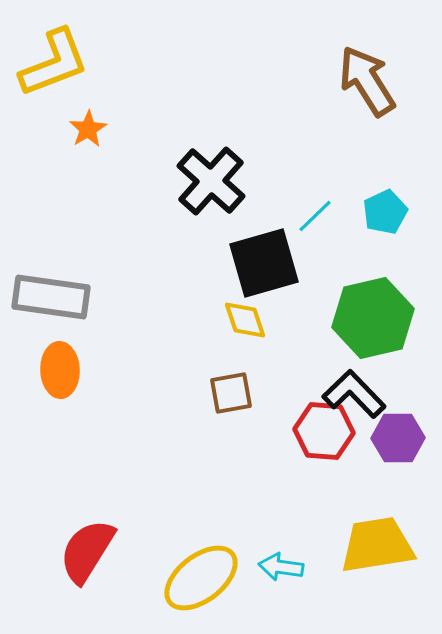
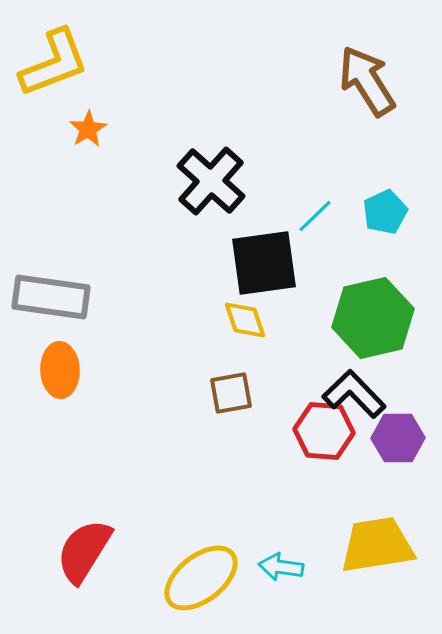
black square: rotated 8 degrees clockwise
red semicircle: moved 3 px left
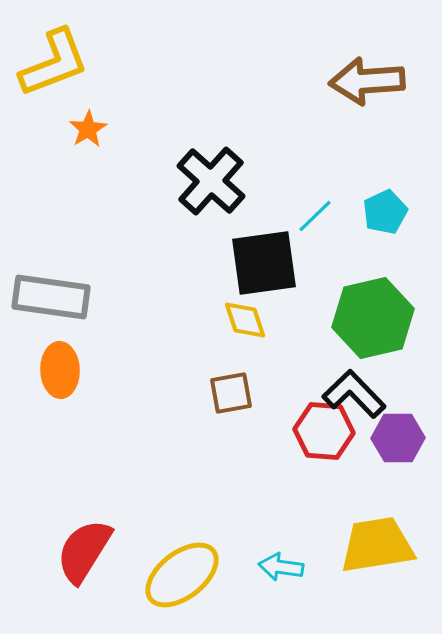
brown arrow: rotated 62 degrees counterclockwise
yellow ellipse: moved 19 px left, 3 px up
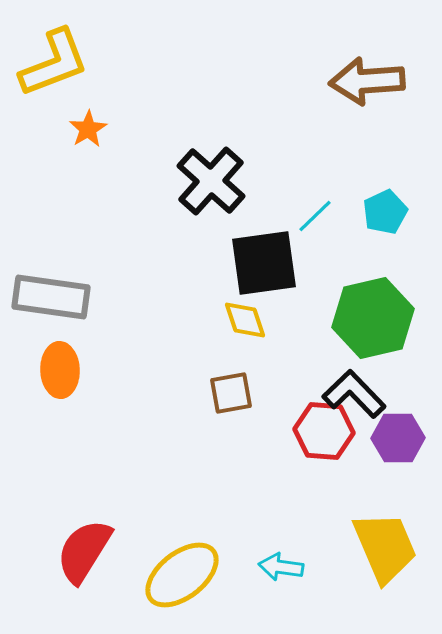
yellow trapezoid: moved 8 px right, 2 px down; rotated 76 degrees clockwise
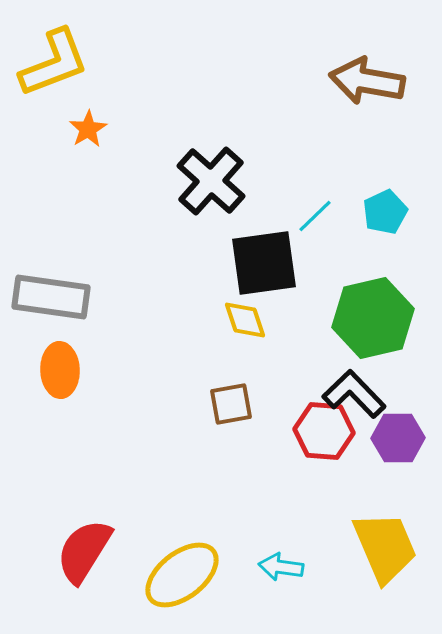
brown arrow: rotated 14 degrees clockwise
brown square: moved 11 px down
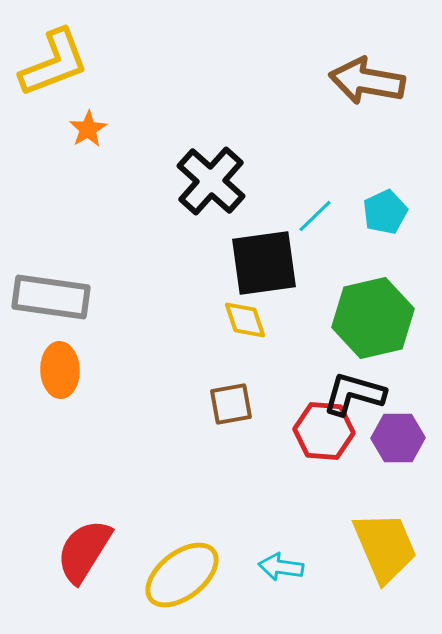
black L-shape: rotated 30 degrees counterclockwise
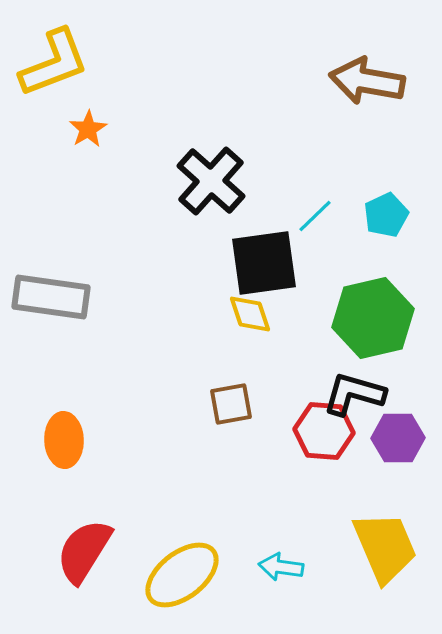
cyan pentagon: moved 1 px right, 3 px down
yellow diamond: moved 5 px right, 6 px up
orange ellipse: moved 4 px right, 70 px down
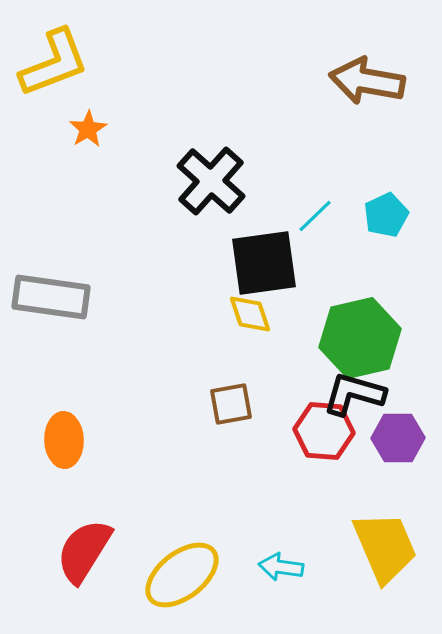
green hexagon: moved 13 px left, 20 px down
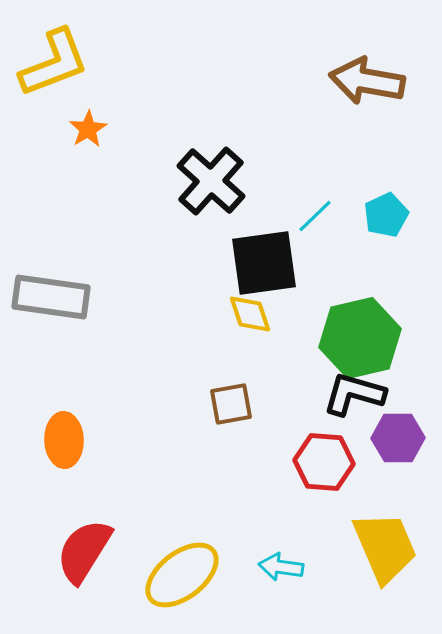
red hexagon: moved 31 px down
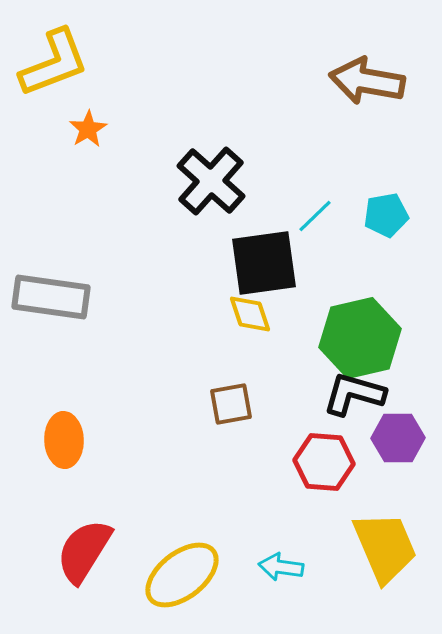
cyan pentagon: rotated 15 degrees clockwise
